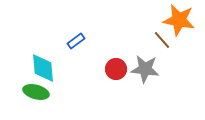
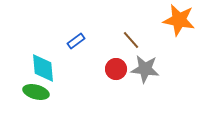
brown line: moved 31 px left
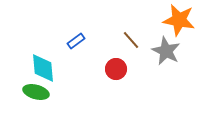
gray star: moved 21 px right, 18 px up; rotated 20 degrees clockwise
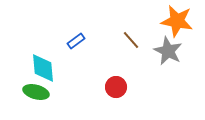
orange star: moved 2 px left, 1 px down
gray star: moved 2 px right
red circle: moved 18 px down
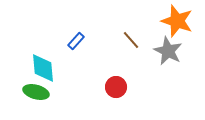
orange star: rotated 8 degrees clockwise
blue rectangle: rotated 12 degrees counterclockwise
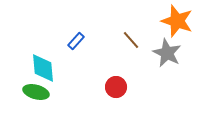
gray star: moved 1 px left, 2 px down
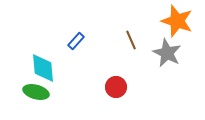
brown line: rotated 18 degrees clockwise
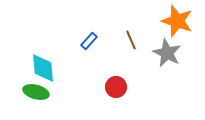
blue rectangle: moved 13 px right
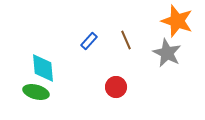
brown line: moved 5 px left
